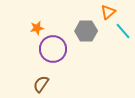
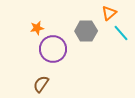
orange triangle: moved 1 px right, 1 px down
cyan line: moved 2 px left, 2 px down
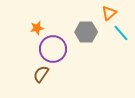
gray hexagon: moved 1 px down
brown semicircle: moved 10 px up
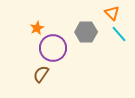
orange triangle: moved 3 px right; rotated 35 degrees counterclockwise
orange star: rotated 16 degrees counterclockwise
cyan line: moved 2 px left, 1 px down
purple circle: moved 1 px up
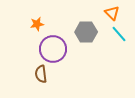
orange star: moved 4 px up; rotated 16 degrees clockwise
purple circle: moved 1 px down
brown semicircle: rotated 42 degrees counterclockwise
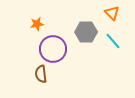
cyan line: moved 6 px left, 7 px down
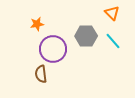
gray hexagon: moved 4 px down
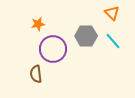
orange star: moved 1 px right
brown semicircle: moved 5 px left
